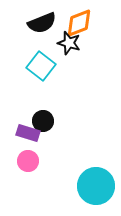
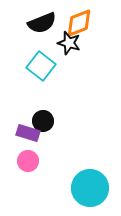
cyan circle: moved 6 px left, 2 px down
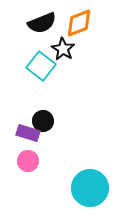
black star: moved 6 px left, 6 px down; rotated 15 degrees clockwise
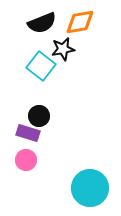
orange diamond: moved 1 px right, 1 px up; rotated 12 degrees clockwise
black star: rotated 30 degrees clockwise
black circle: moved 4 px left, 5 px up
pink circle: moved 2 px left, 1 px up
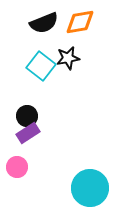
black semicircle: moved 2 px right
black star: moved 5 px right, 9 px down
black circle: moved 12 px left
purple rectangle: rotated 50 degrees counterclockwise
pink circle: moved 9 px left, 7 px down
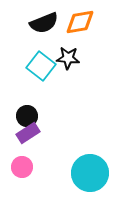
black star: rotated 15 degrees clockwise
pink circle: moved 5 px right
cyan circle: moved 15 px up
